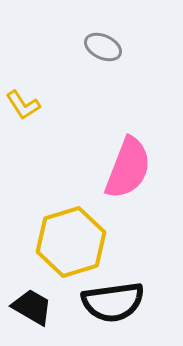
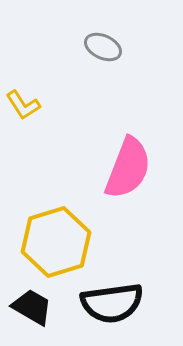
yellow hexagon: moved 15 px left
black semicircle: moved 1 px left, 1 px down
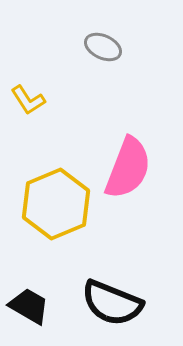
yellow L-shape: moved 5 px right, 5 px up
yellow hexagon: moved 38 px up; rotated 6 degrees counterclockwise
black semicircle: rotated 30 degrees clockwise
black trapezoid: moved 3 px left, 1 px up
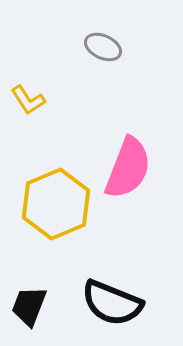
black trapezoid: rotated 99 degrees counterclockwise
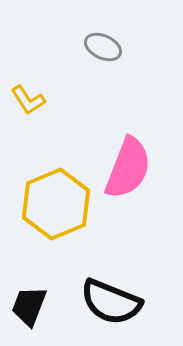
black semicircle: moved 1 px left, 1 px up
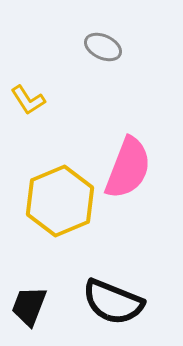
yellow hexagon: moved 4 px right, 3 px up
black semicircle: moved 2 px right
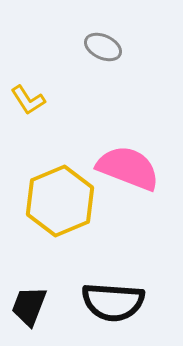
pink semicircle: rotated 90 degrees counterclockwise
black semicircle: rotated 18 degrees counterclockwise
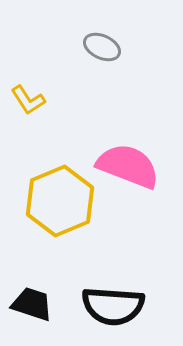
gray ellipse: moved 1 px left
pink semicircle: moved 2 px up
black semicircle: moved 4 px down
black trapezoid: moved 3 px right, 2 px up; rotated 87 degrees clockwise
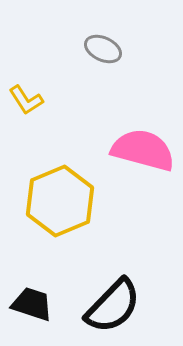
gray ellipse: moved 1 px right, 2 px down
yellow L-shape: moved 2 px left
pink semicircle: moved 15 px right, 16 px up; rotated 6 degrees counterclockwise
black semicircle: rotated 50 degrees counterclockwise
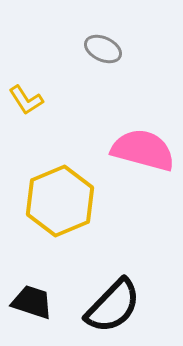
black trapezoid: moved 2 px up
